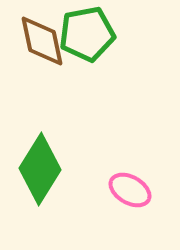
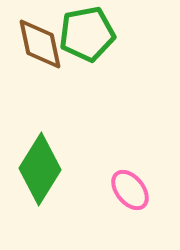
brown diamond: moved 2 px left, 3 px down
pink ellipse: rotated 21 degrees clockwise
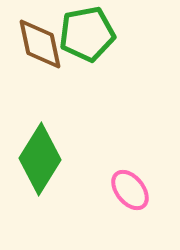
green diamond: moved 10 px up
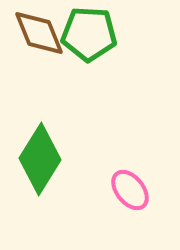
green pentagon: moved 2 px right; rotated 14 degrees clockwise
brown diamond: moved 1 px left, 11 px up; rotated 10 degrees counterclockwise
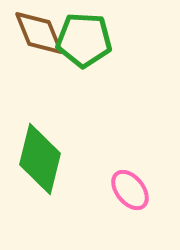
green pentagon: moved 5 px left, 6 px down
green diamond: rotated 18 degrees counterclockwise
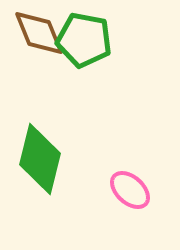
green pentagon: rotated 8 degrees clockwise
pink ellipse: rotated 9 degrees counterclockwise
